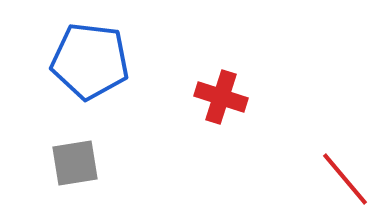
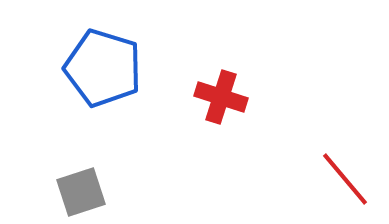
blue pentagon: moved 13 px right, 7 px down; rotated 10 degrees clockwise
gray square: moved 6 px right, 29 px down; rotated 9 degrees counterclockwise
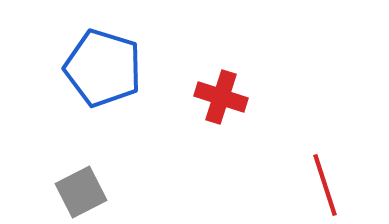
red line: moved 20 px left, 6 px down; rotated 22 degrees clockwise
gray square: rotated 9 degrees counterclockwise
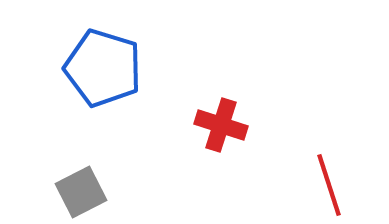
red cross: moved 28 px down
red line: moved 4 px right
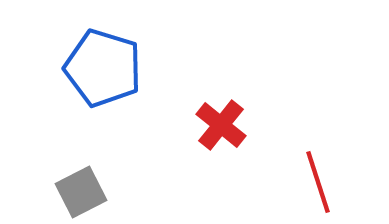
red cross: rotated 21 degrees clockwise
red line: moved 11 px left, 3 px up
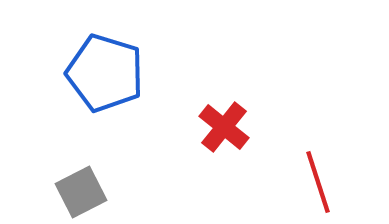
blue pentagon: moved 2 px right, 5 px down
red cross: moved 3 px right, 2 px down
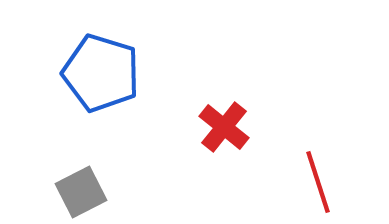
blue pentagon: moved 4 px left
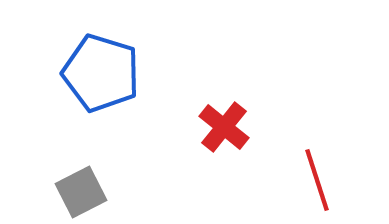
red line: moved 1 px left, 2 px up
